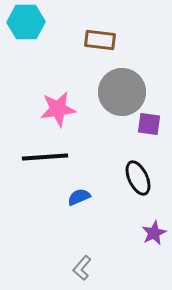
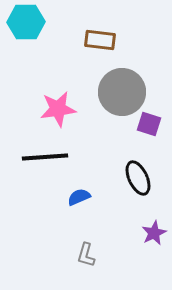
purple square: rotated 10 degrees clockwise
gray L-shape: moved 4 px right, 13 px up; rotated 25 degrees counterclockwise
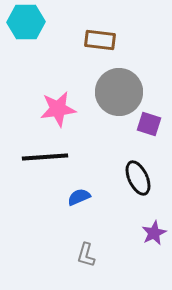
gray circle: moved 3 px left
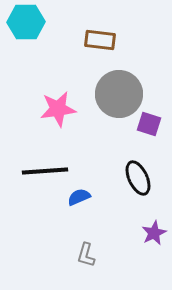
gray circle: moved 2 px down
black line: moved 14 px down
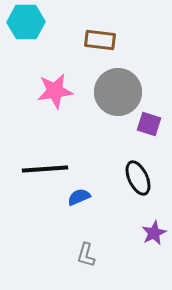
gray circle: moved 1 px left, 2 px up
pink star: moved 3 px left, 18 px up
black line: moved 2 px up
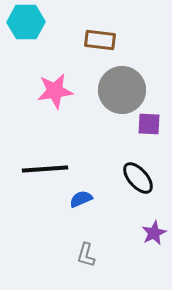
gray circle: moved 4 px right, 2 px up
purple square: rotated 15 degrees counterclockwise
black ellipse: rotated 16 degrees counterclockwise
blue semicircle: moved 2 px right, 2 px down
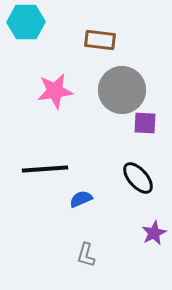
purple square: moved 4 px left, 1 px up
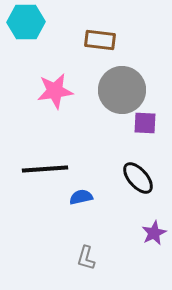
blue semicircle: moved 2 px up; rotated 10 degrees clockwise
gray L-shape: moved 3 px down
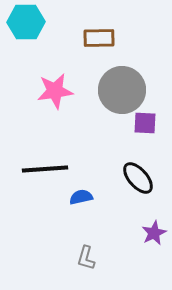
brown rectangle: moved 1 px left, 2 px up; rotated 8 degrees counterclockwise
